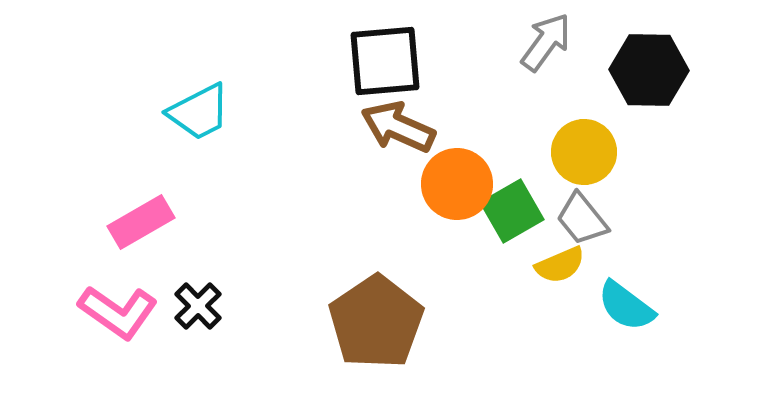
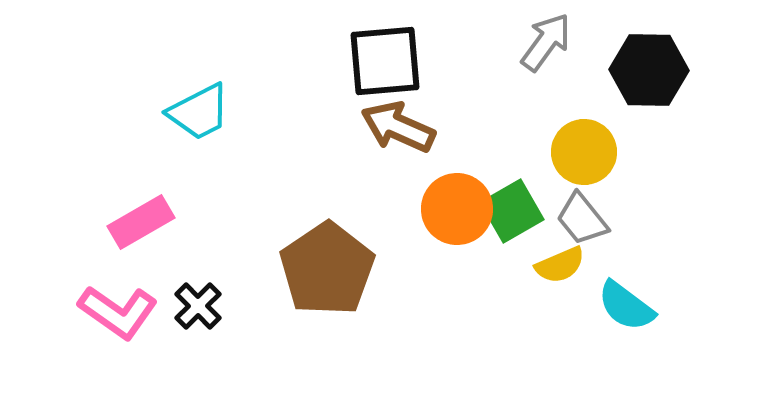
orange circle: moved 25 px down
brown pentagon: moved 49 px left, 53 px up
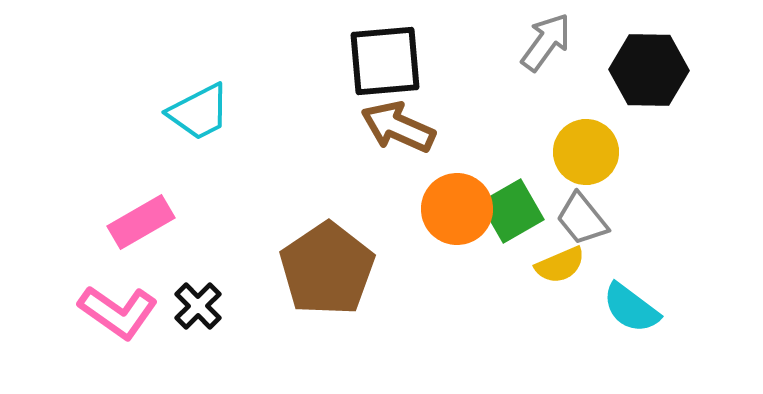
yellow circle: moved 2 px right
cyan semicircle: moved 5 px right, 2 px down
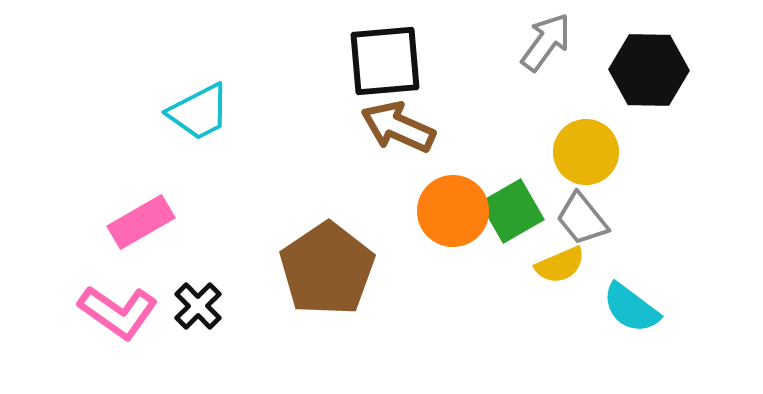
orange circle: moved 4 px left, 2 px down
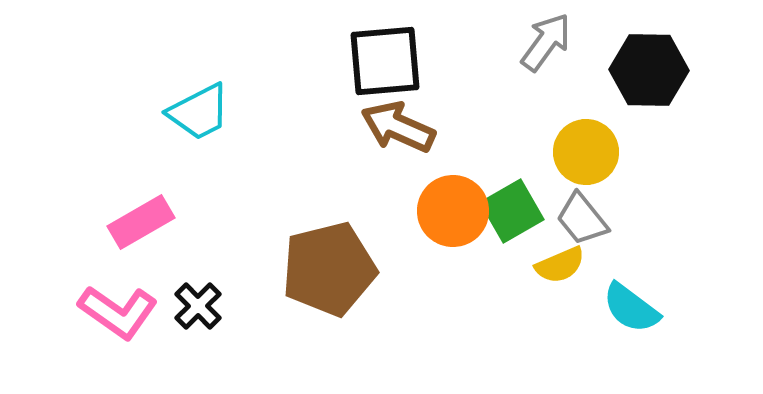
brown pentagon: moved 2 px right; rotated 20 degrees clockwise
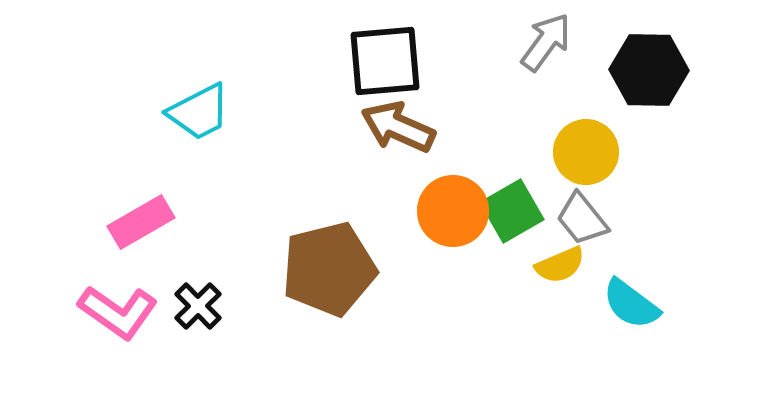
cyan semicircle: moved 4 px up
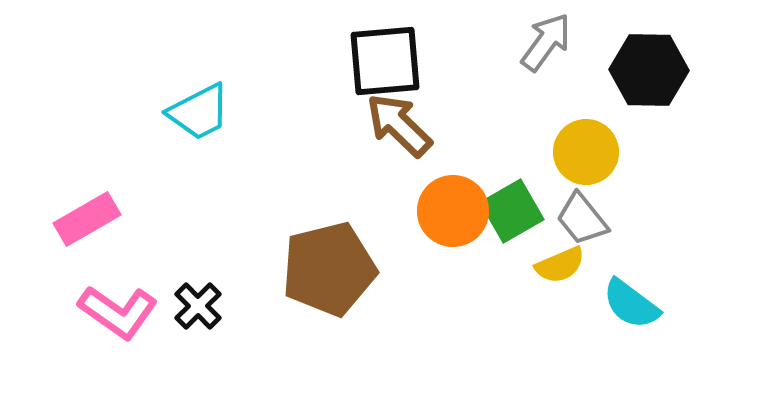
brown arrow: moved 1 px right, 2 px up; rotated 20 degrees clockwise
pink rectangle: moved 54 px left, 3 px up
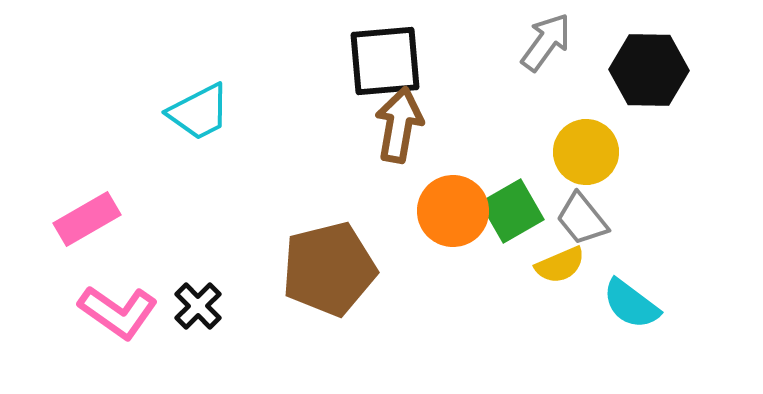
brown arrow: rotated 56 degrees clockwise
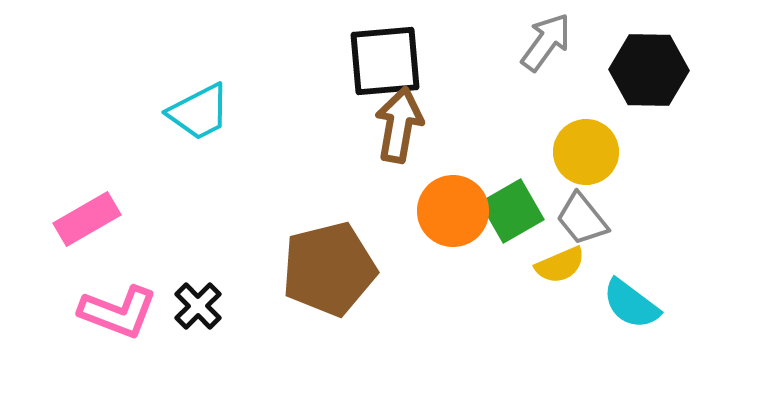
pink L-shape: rotated 14 degrees counterclockwise
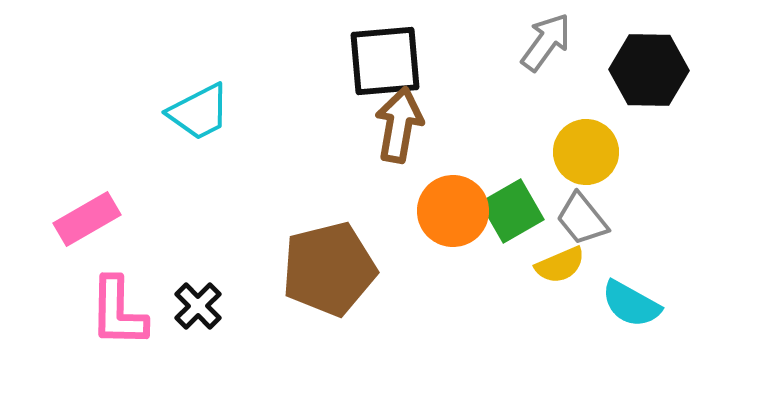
cyan semicircle: rotated 8 degrees counterclockwise
pink L-shape: rotated 70 degrees clockwise
